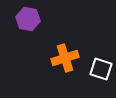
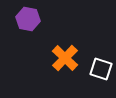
orange cross: rotated 28 degrees counterclockwise
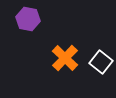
white square: moved 7 px up; rotated 20 degrees clockwise
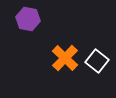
white square: moved 4 px left, 1 px up
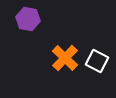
white square: rotated 10 degrees counterclockwise
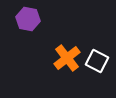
orange cross: moved 2 px right; rotated 8 degrees clockwise
